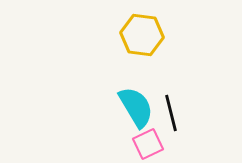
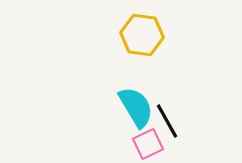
black line: moved 4 px left, 8 px down; rotated 15 degrees counterclockwise
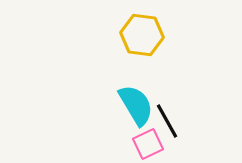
cyan semicircle: moved 2 px up
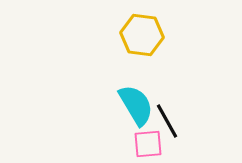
pink square: rotated 20 degrees clockwise
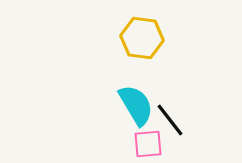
yellow hexagon: moved 3 px down
black line: moved 3 px right, 1 px up; rotated 9 degrees counterclockwise
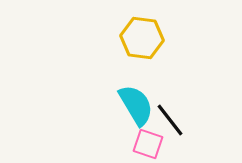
pink square: rotated 24 degrees clockwise
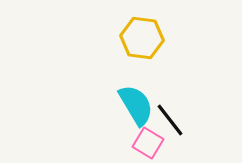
pink square: moved 1 px up; rotated 12 degrees clockwise
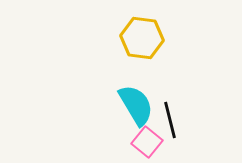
black line: rotated 24 degrees clockwise
pink square: moved 1 px left, 1 px up; rotated 8 degrees clockwise
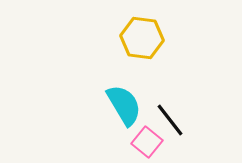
cyan semicircle: moved 12 px left
black line: rotated 24 degrees counterclockwise
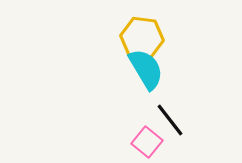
cyan semicircle: moved 22 px right, 36 px up
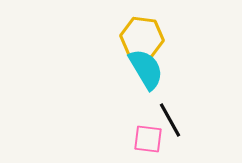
black line: rotated 9 degrees clockwise
pink square: moved 1 px right, 3 px up; rotated 32 degrees counterclockwise
